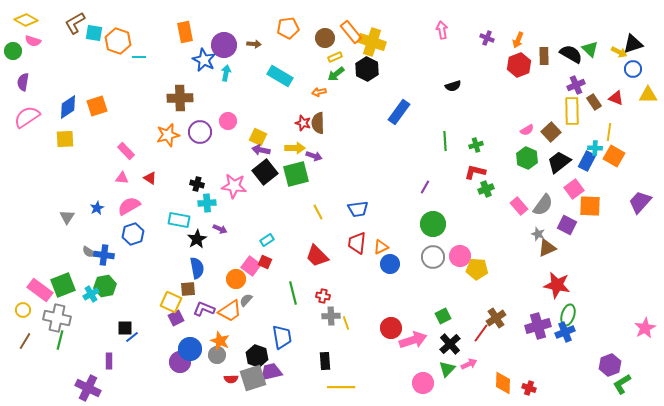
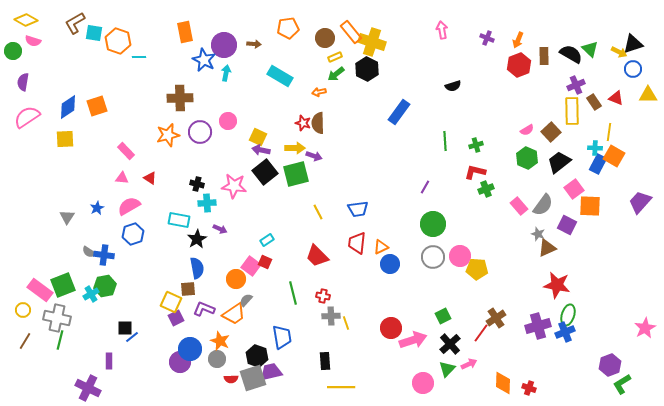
blue rectangle at (587, 161): moved 11 px right, 3 px down
orange trapezoid at (230, 311): moved 4 px right, 3 px down
gray circle at (217, 355): moved 4 px down
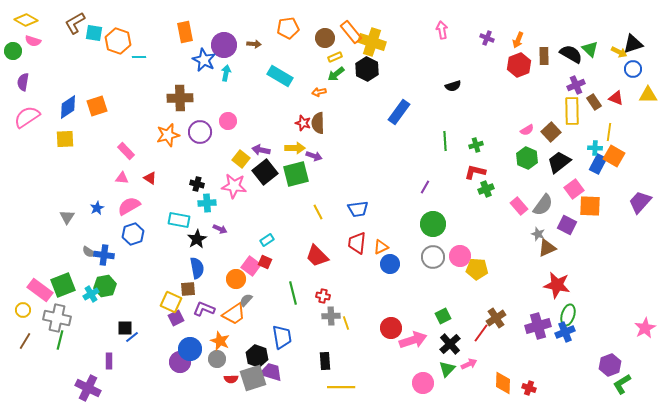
yellow square at (258, 137): moved 17 px left, 22 px down; rotated 12 degrees clockwise
purple trapezoid at (271, 372): rotated 30 degrees clockwise
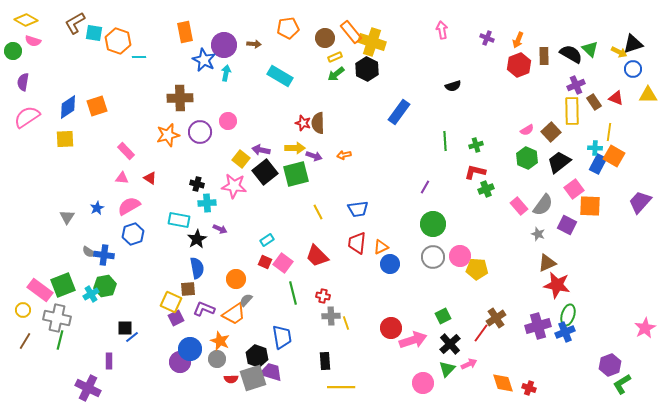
orange arrow at (319, 92): moved 25 px right, 63 px down
brown triangle at (547, 248): moved 15 px down
pink square at (251, 266): moved 32 px right, 3 px up
orange diamond at (503, 383): rotated 20 degrees counterclockwise
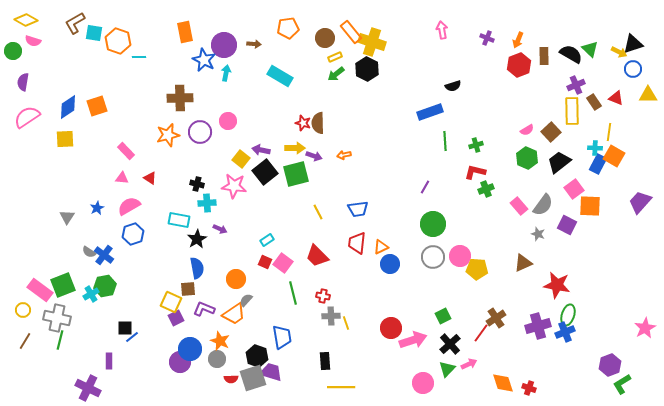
blue rectangle at (399, 112): moved 31 px right; rotated 35 degrees clockwise
blue cross at (104, 255): rotated 30 degrees clockwise
brown triangle at (547, 263): moved 24 px left
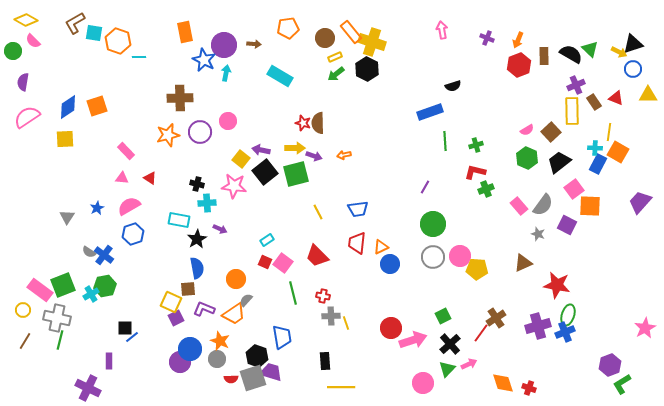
pink semicircle at (33, 41): rotated 28 degrees clockwise
orange square at (614, 156): moved 4 px right, 4 px up
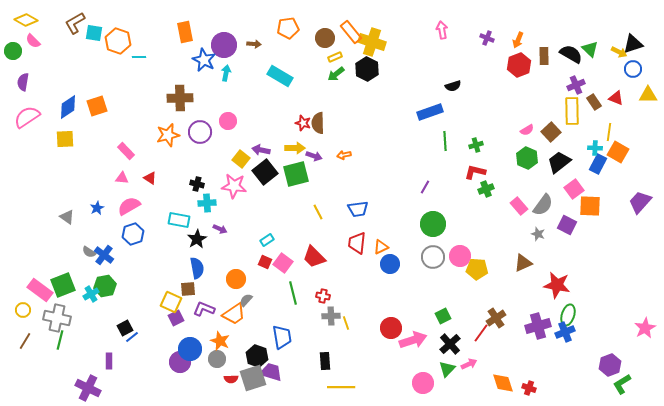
gray triangle at (67, 217): rotated 28 degrees counterclockwise
red trapezoid at (317, 256): moved 3 px left, 1 px down
black square at (125, 328): rotated 28 degrees counterclockwise
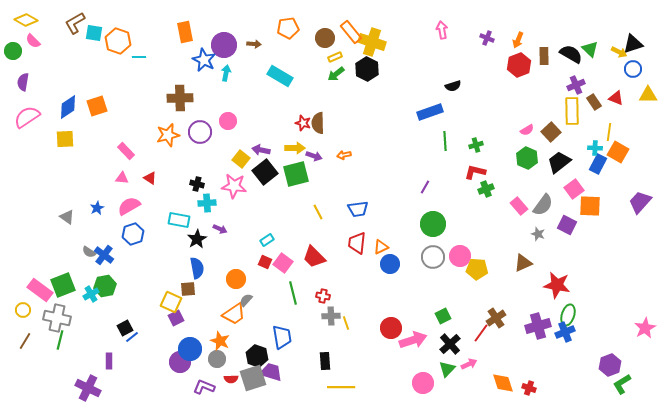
purple L-shape at (204, 309): moved 78 px down
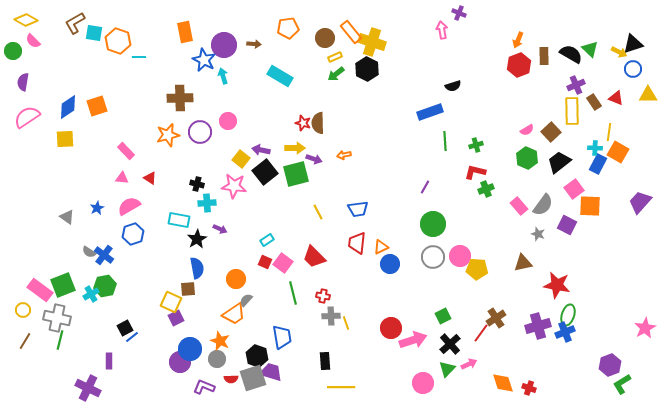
purple cross at (487, 38): moved 28 px left, 25 px up
cyan arrow at (226, 73): moved 3 px left, 3 px down; rotated 28 degrees counterclockwise
purple arrow at (314, 156): moved 3 px down
brown triangle at (523, 263): rotated 12 degrees clockwise
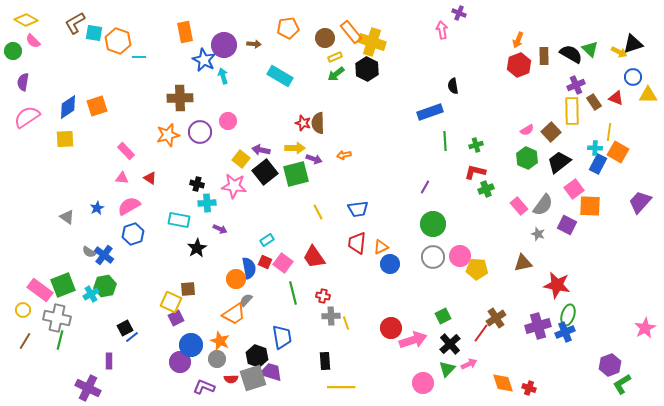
blue circle at (633, 69): moved 8 px down
black semicircle at (453, 86): rotated 98 degrees clockwise
black star at (197, 239): moved 9 px down
red trapezoid at (314, 257): rotated 10 degrees clockwise
blue semicircle at (197, 268): moved 52 px right
blue circle at (190, 349): moved 1 px right, 4 px up
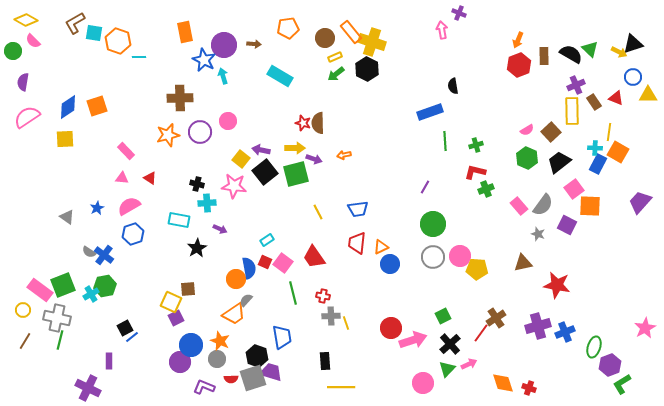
green ellipse at (568, 315): moved 26 px right, 32 px down
